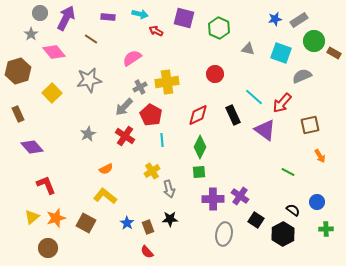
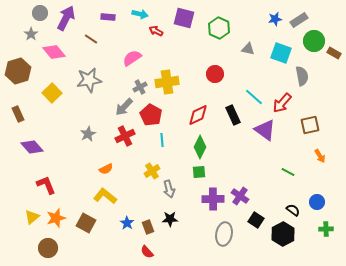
gray semicircle at (302, 76): rotated 102 degrees clockwise
red cross at (125, 136): rotated 30 degrees clockwise
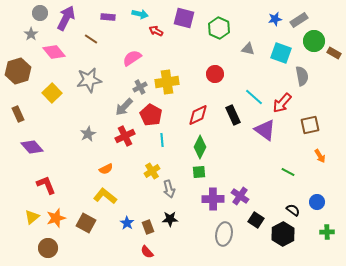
green cross at (326, 229): moved 1 px right, 3 px down
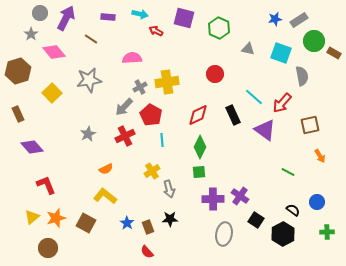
pink semicircle at (132, 58): rotated 30 degrees clockwise
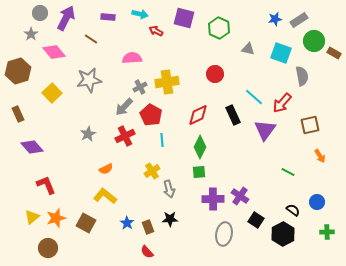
purple triangle at (265, 130): rotated 30 degrees clockwise
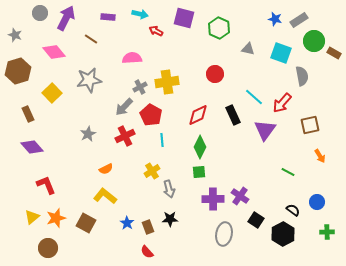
blue star at (275, 19): rotated 24 degrees clockwise
gray star at (31, 34): moved 16 px left, 1 px down; rotated 16 degrees counterclockwise
brown rectangle at (18, 114): moved 10 px right
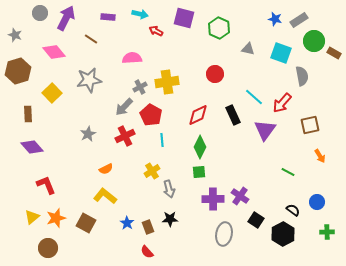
brown rectangle at (28, 114): rotated 21 degrees clockwise
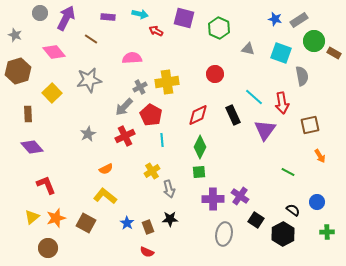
red arrow at (282, 103): rotated 50 degrees counterclockwise
red semicircle at (147, 252): rotated 24 degrees counterclockwise
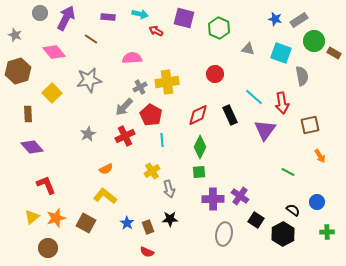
black rectangle at (233, 115): moved 3 px left
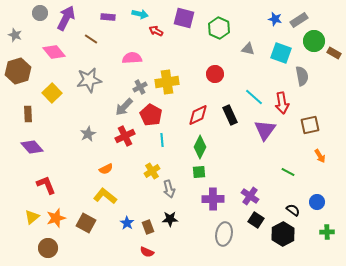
purple cross at (240, 196): moved 10 px right
